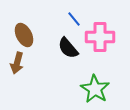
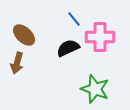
brown ellipse: rotated 20 degrees counterclockwise
black semicircle: rotated 105 degrees clockwise
green star: rotated 12 degrees counterclockwise
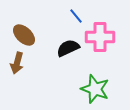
blue line: moved 2 px right, 3 px up
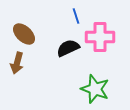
blue line: rotated 21 degrees clockwise
brown ellipse: moved 1 px up
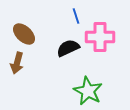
green star: moved 7 px left, 2 px down; rotated 8 degrees clockwise
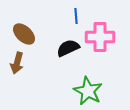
blue line: rotated 14 degrees clockwise
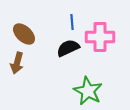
blue line: moved 4 px left, 6 px down
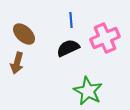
blue line: moved 1 px left, 2 px up
pink cross: moved 5 px right, 1 px down; rotated 24 degrees counterclockwise
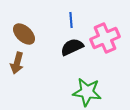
black semicircle: moved 4 px right, 1 px up
green star: moved 1 px left, 1 px down; rotated 20 degrees counterclockwise
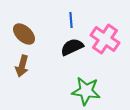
pink cross: moved 1 px down; rotated 32 degrees counterclockwise
brown arrow: moved 5 px right, 3 px down
green star: moved 1 px left, 1 px up
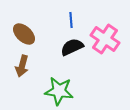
green star: moved 27 px left
